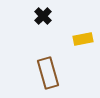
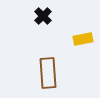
brown rectangle: rotated 12 degrees clockwise
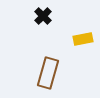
brown rectangle: rotated 20 degrees clockwise
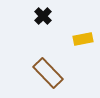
brown rectangle: rotated 60 degrees counterclockwise
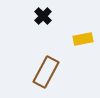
brown rectangle: moved 2 px left, 1 px up; rotated 72 degrees clockwise
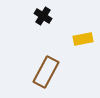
black cross: rotated 12 degrees counterclockwise
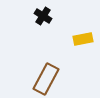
brown rectangle: moved 7 px down
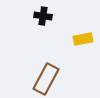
black cross: rotated 24 degrees counterclockwise
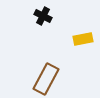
black cross: rotated 18 degrees clockwise
